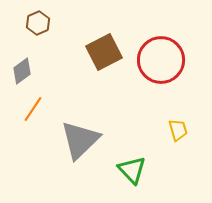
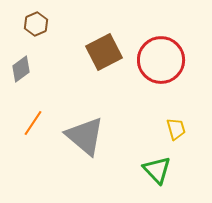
brown hexagon: moved 2 px left, 1 px down
gray diamond: moved 1 px left, 2 px up
orange line: moved 14 px down
yellow trapezoid: moved 2 px left, 1 px up
gray triangle: moved 5 px right, 4 px up; rotated 36 degrees counterclockwise
green triangle: moved 25 px right
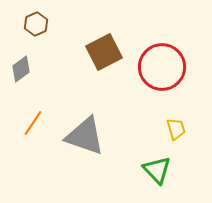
red circle: moved 1 px right, 7 px down
gray triangle: rotated 21 degrees counterclockwise
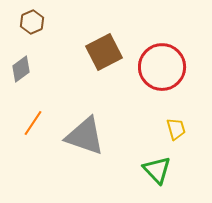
brown hexagon: moved 4 px left, 2 px up
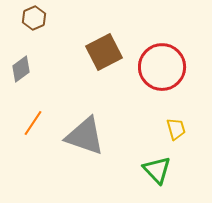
brown hexagon: moved 2 px right, 4 px up
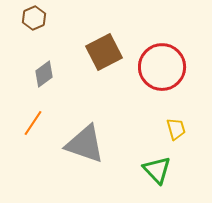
gray diamond: moved 23 px right, 5 px down
gray triangle: moved 8 px down
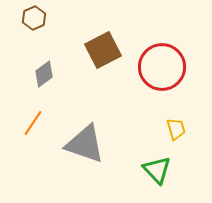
brown square: moved 1 px left, 2 px up
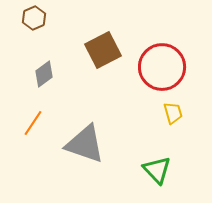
yellow trapezoid: moved 3 px left, 16 px up
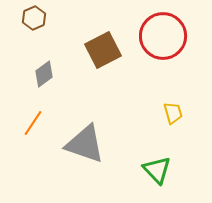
red circle: moved 1 px right, 31 px up
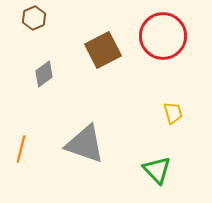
orange line: moved 12 px left, 26 px down; rotated 20 degrees counterclockwise
